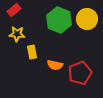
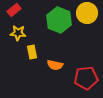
yellow circle: moved 6 px up
yellow star: moved 1 px right, 1 px up
red pentagon: moved 6 px right, 5 px down; rotated 15 degrees clockwise
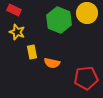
red rectangle: rotated 64 degrees clockwise
yellow star: moved 1 px left, 1 px up; rotated 14 degrees clockwise
orange semicircle: moved 3 px left, 2 px up
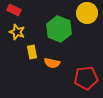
green hexagon: moved 9 px down
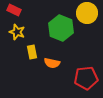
green hexagon: moved 2 px right, 1 px up
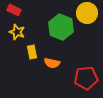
green hexagon: moved 1 px up
